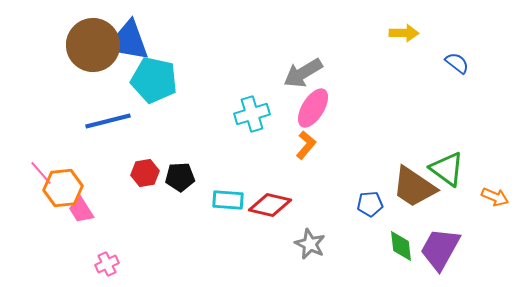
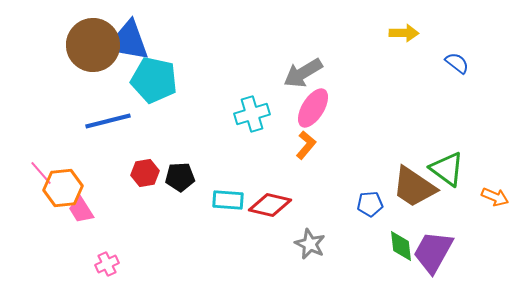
purple trapezoid: moved 7 px left, 3 px down
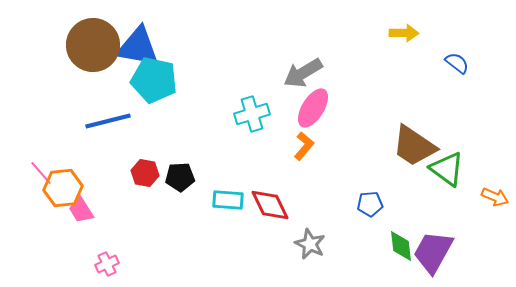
blue triangle: moved 10 px right, 6 px down
orange L-shape: moved 2 px left, 1 px down
red hexagon: rotated 20 degrees clockwise
brown trapezoid: moved 41 px up
red diamond: rotated 51 degrees clockwise
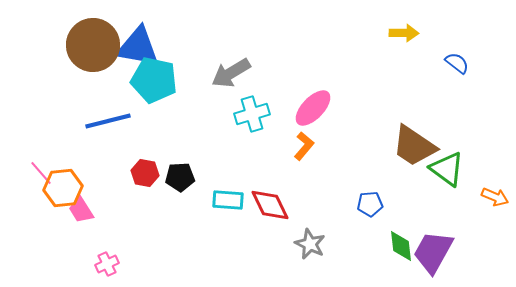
gray arrow: moved 72 px left
pink ellipse: rotated 12 degrees clockwise
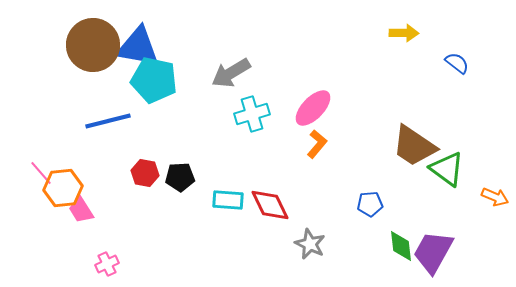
orange L-shape: moved 13 px right, 2 px up
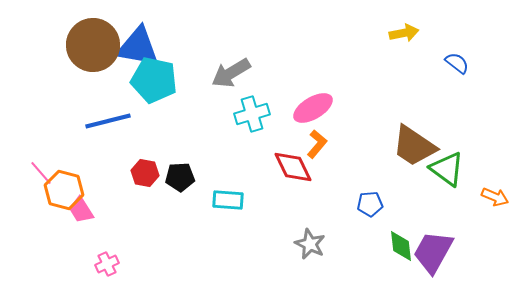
yellow arrow: rotated 12 degrees counterclockwise
pink ellipse: rotated 15 degrees clockwise
orange hexagon: moved 1 px right, 2 px down; rotated 21 degrees clockwise
red diamond: moved 23 px right, 38 px up
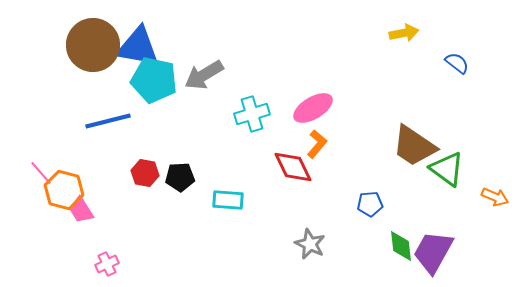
gray arrow: moved 27 px left, 2 px down
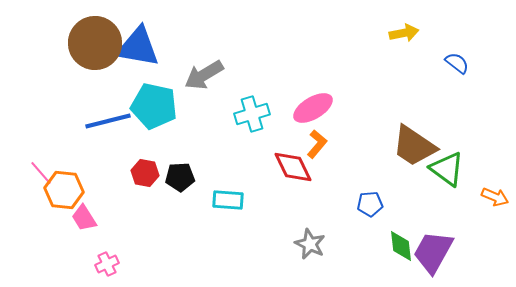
brown circle: moved 2 px right, 2 px up
cyan pentagon: moved 26 px down
orange hexagon: rotated 9 degrees counterclockwise
pink trapezoid: moved 3 px right, 8 px down
